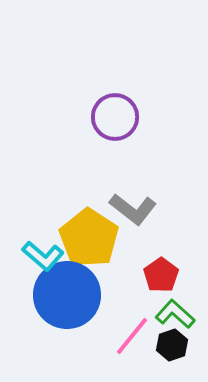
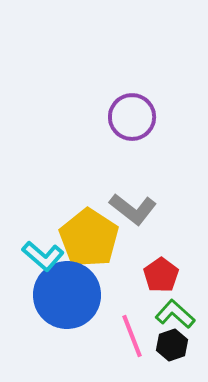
purple circle: moved 17 px right
pink line: rotated 60 degrees counterclockwise
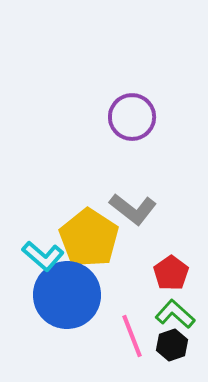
red pentagon: moved 10 px right, 2 px up
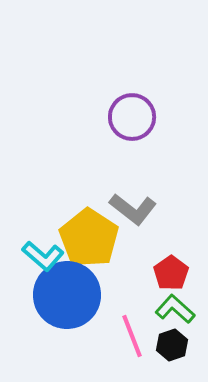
green L-shape: moved 5 px up
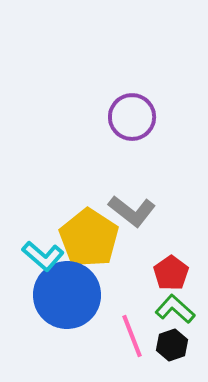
gray L-shape: moved 1 px left, 2 px down
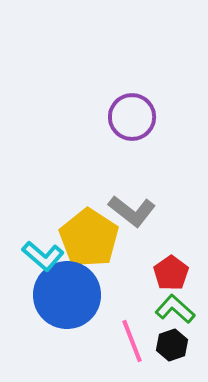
pink line: moved 5 px down
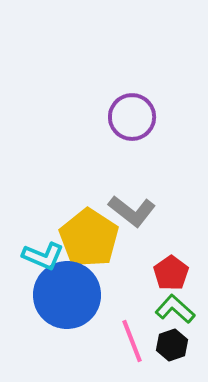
cyan L-shape: rotated 18 degrees counterclockwise
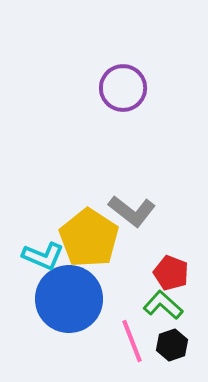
purple circle: moved 9 px left, 29 px up
red pentagon: rotated 16 degrees counterclockwise
blue circle: moved 2 px right, 4 px down
green L-shape: moved 12 px left, 4 px up
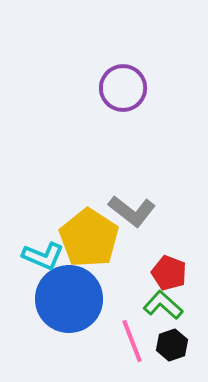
red pentagon: moved 2 px left
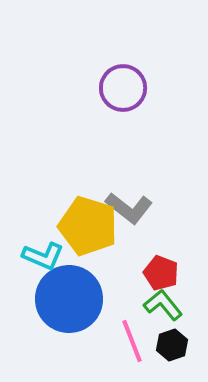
gray L-shape: moved 3 px left, 3 px up
yellow pentagon: moved 1 px left, 12 px up; rotated 16 degrees counterclockwise
red pentagon: moved 8 px left
green L-shape: rotated 9 degrees clockwise
